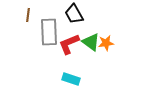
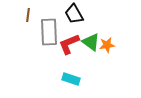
orange star: moved 1 px right, 2 px down
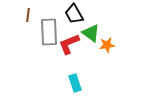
green triangle: moved 9 px up
cyan rectangle: moved 4 px right, 4 px down; rotated 54 degrees clockwise
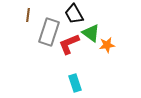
gray rectangle: rotated 20 degrees clockwise
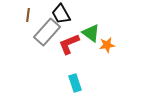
black trapezoid: moved 13 px left
gray rectangle: moved 2 px left; rotated 24 degrees clockwise
